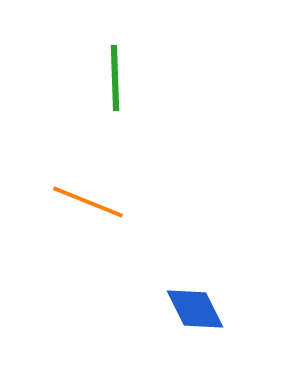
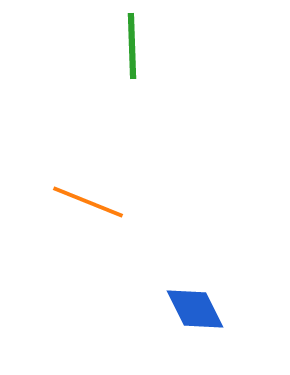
green line: moved 17 px right, 32 px up
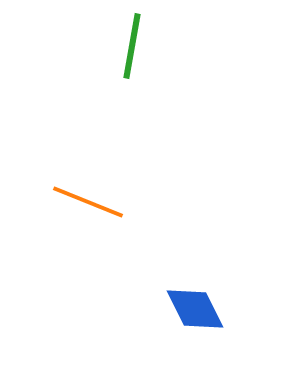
green line: rotated 12 degrees clockwise
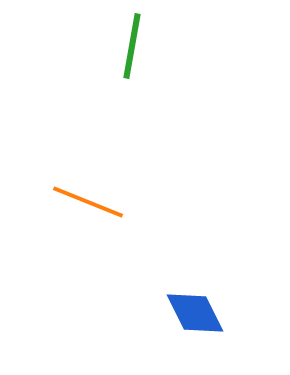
blue diamond: moved 4 px down
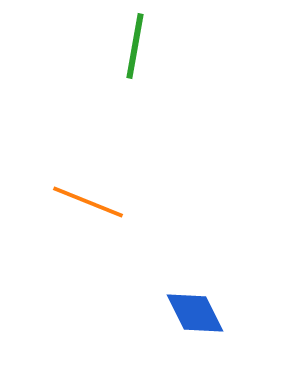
green line: moved 3 px right
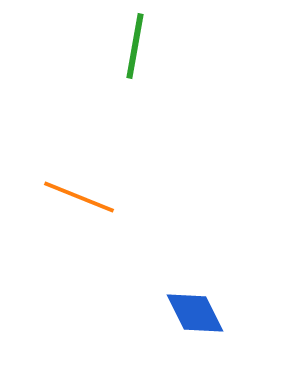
orange line: moved 9 px left, 5 px up
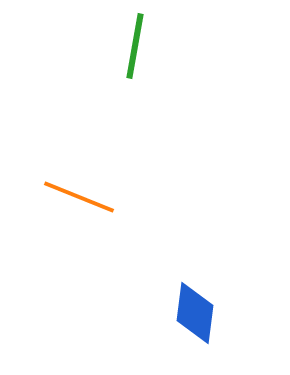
blue diamond: rotated 34 degrees clockwise
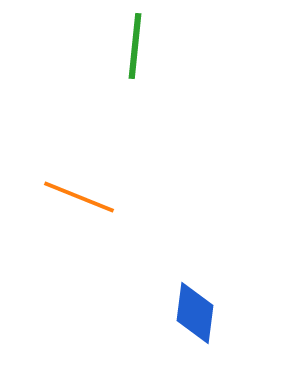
green line: rotated 4 degrees counterclockwise
